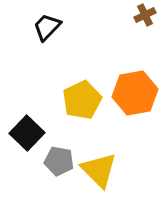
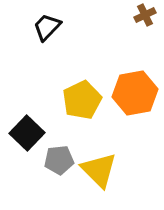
gray pentagon: moved 1 px up; rotated 16 degrees counterclockwise
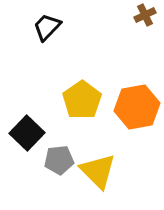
orange hexagon: moved 2 px right, 14 px down
yellow pentagon: rotated 9 degrees counterclockwise
yellow triangle: moved 1 px left, 1 px down
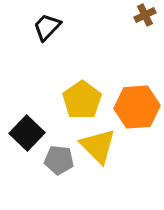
orange hexagon: rotated 6 degrees clockwise
gray pentagon: rotated 12 degrees clockwise
yellow triangle: moved 25 px up
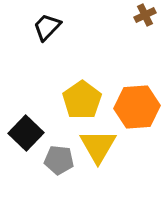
black square: moved 1 px left
yellow triangle: rotated 15 degrees clockwise
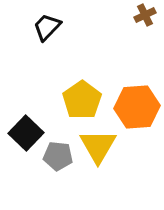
gray pentagon: moved 1 px left, 4 px up
